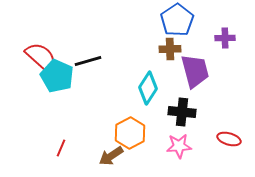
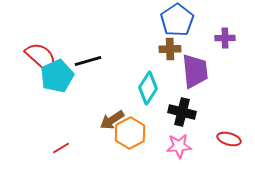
purple trapezoid: rotated 9 degrees clockwise
cyan pentagon: rotated 24 degrees clockwise
black cross: rotated 8 degrees clockwise
red line: rotated 36 degrees clockwise
brown arrow: moved 1 px right, 36 px up
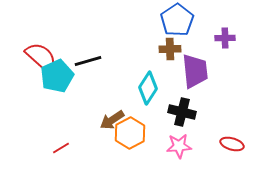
red ellipse: moved 3 px right, 5 px down
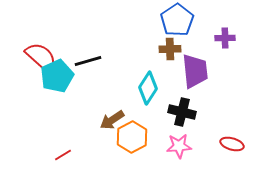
orange hexagon: moved 2 px right, 4 px down
red line: moved 2 px right, 7 px down
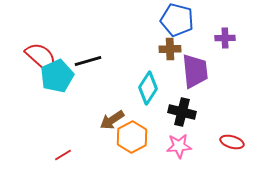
blue pentagon: rotated 24 degrees counterclockwise
red ellipse: moved 2 px up
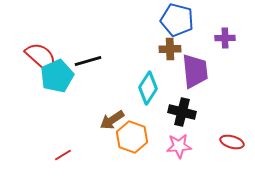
orange hexagon: rotated 12 degrees counterclockwise
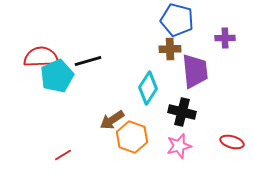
red semicircle: rotated 44 degrees counterclockwise
pink star: rotated 10 degrees counterclockwise
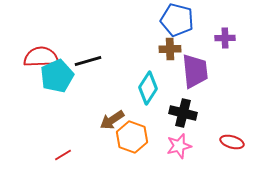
black cross: moved 1 px right, 1 px down
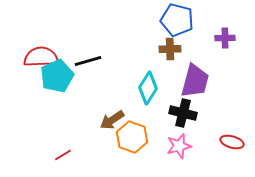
purple trapezoid: moved 10 px down; rotated 21 degrees clockwise
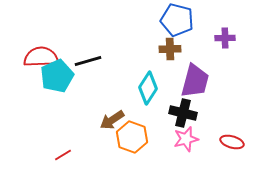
pink star: moved 7 px right, 7 px up
